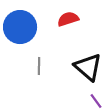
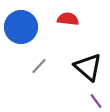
red semicircle: rotated 25 degrees clockwise
blue circle: moved 1 px right
gray line: rotated 42 degrees clockwise
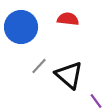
black triangle: moved 19 px left, 8 px down
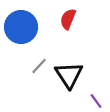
red semicircle: rotated 75 degrees counterclockwise
black triangle: rotated 16 degrees clockwise
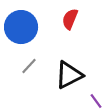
red semicircle: moved 2 px right
gray line: moved 10 px left
black triangle: rotated 36 degrees clockwise
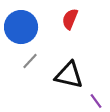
gray line: moved 1 px right, 5 px up
black triangle: rotated 40 degrees clockwise
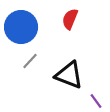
black triangle: rotated 8 degrees clockwise
